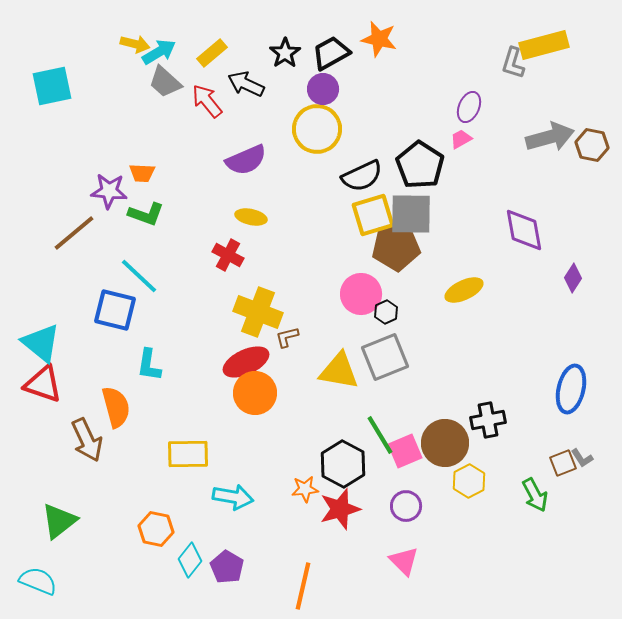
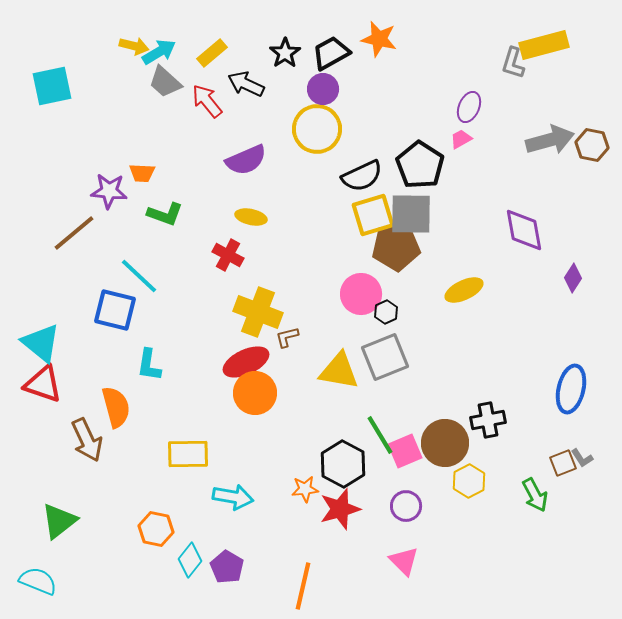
yellow arrow at (135, 44): moved 1 px left, 2 px down
gray arrow at (550, 137): moved 3 px down
green L-shape at (146, 214): moved 19 px right
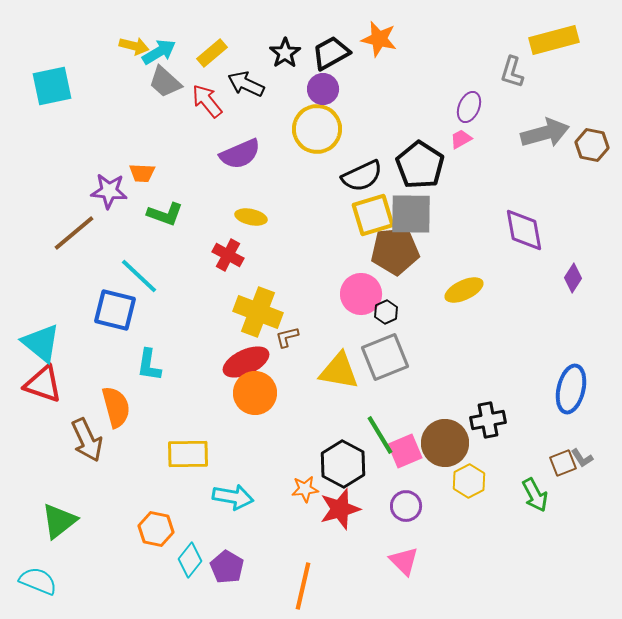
yellow rectangle at (544, 45): moved 10 px right, 5 px up
gray L-shape at (513, 63): moved 1 px left, 9 px down
gray arrow at (550, 140): moved 5 px left, 7 px up
purple semicircle at (246, 160): moved 6 px left, 6 px up
brown pentagon at (396, 247): moved 1 px left, 4 px down
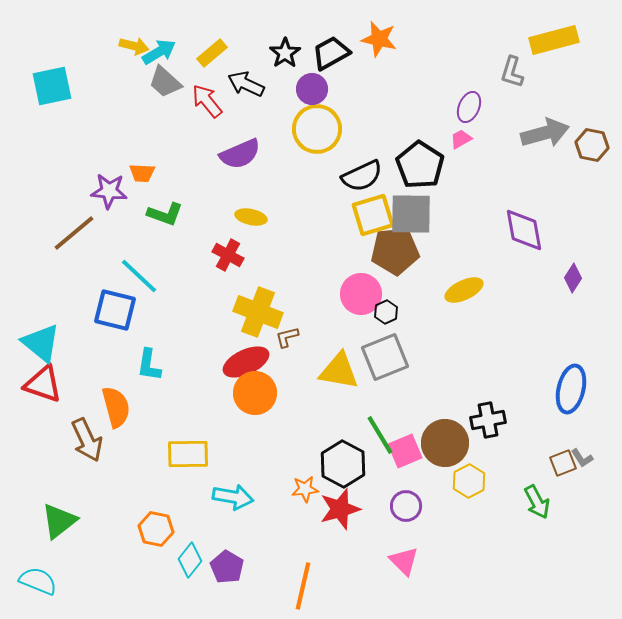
purple circle at (323, 89): moved 11 px left
green arrow at (535, 495): moved 2 px right, 7 px down
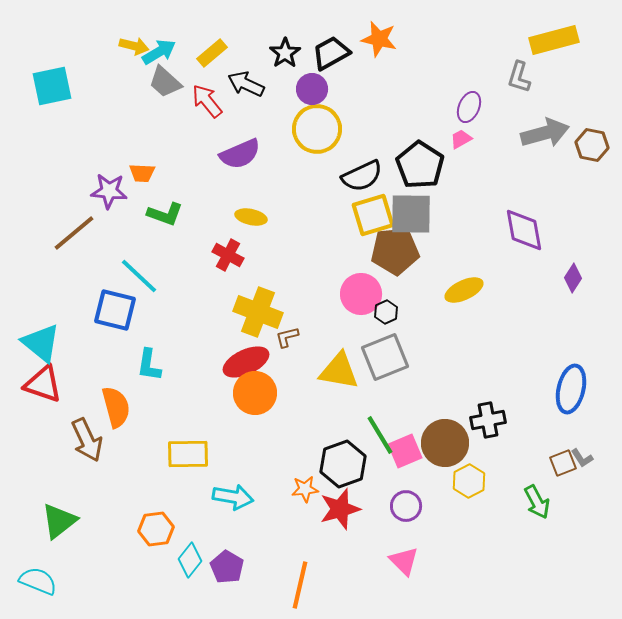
gray L-shape at (512, 72): moved 7 px right, 5 px down
black hexagon at (343, 464): rotated 12 degrees clockwise
orange hexagon at (156, 529): rotated 20 degrees counterclockwise
orange line at (303, 586): moved 3 px left, 1 px up
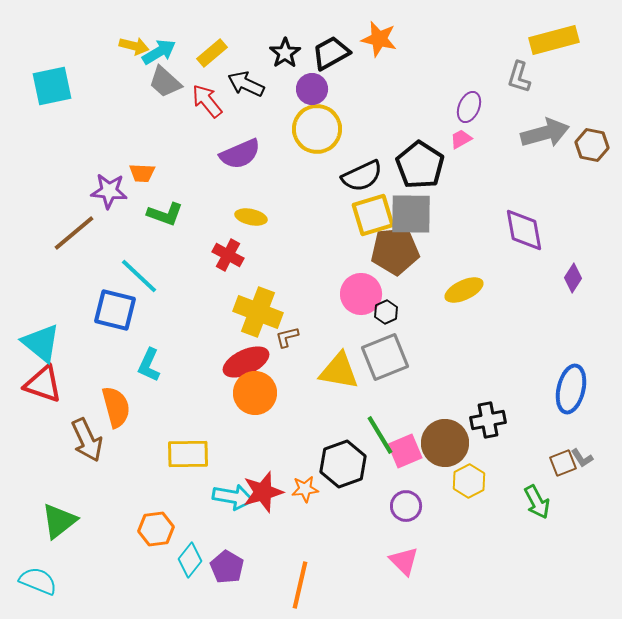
cyan L-shape at (149, 365): rotated 16 degrees clockwise
red star at (340, 509): moved 77 px left, 17 px up
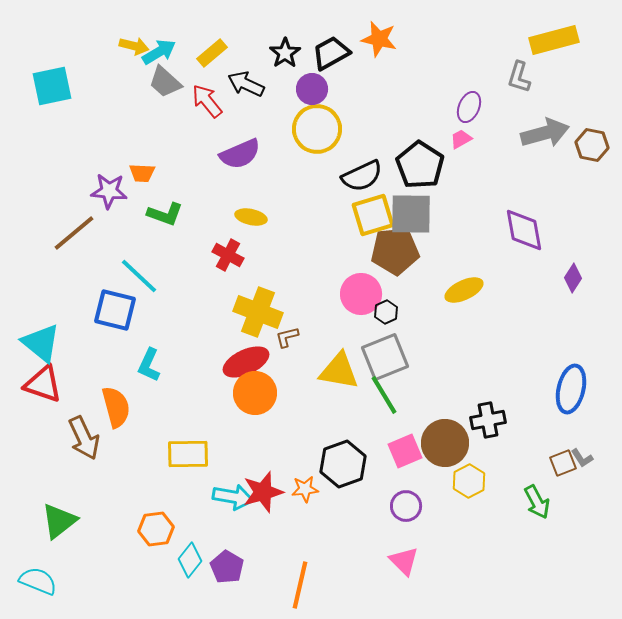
green line at (380, 435): moved 4 px right, 40 px up
brown arrow at (87, 440): moved 3 px left, 2 px up
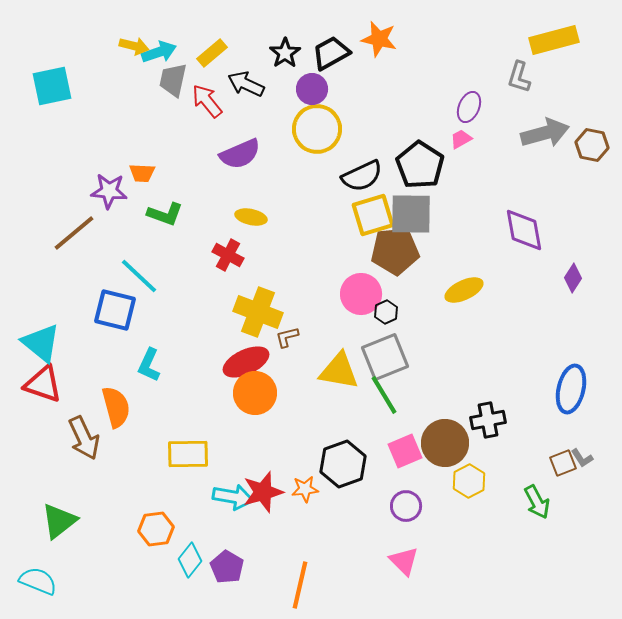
cyan arrow at (159, 52): rotated 12 degrees clockwise
gray trapezoid at (165, 82): moved 8 px right, 2 px up; rotated 60 degrees clockwise
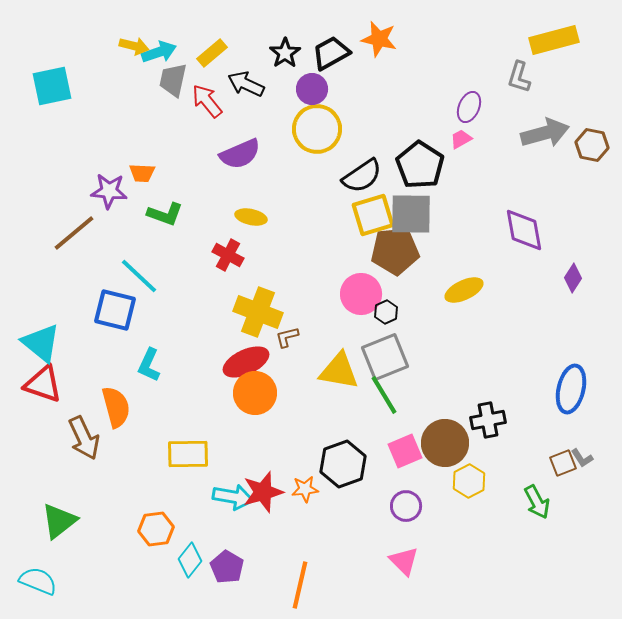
black semicircle at (362, 176): rotated 9 degrees counterclockwise
